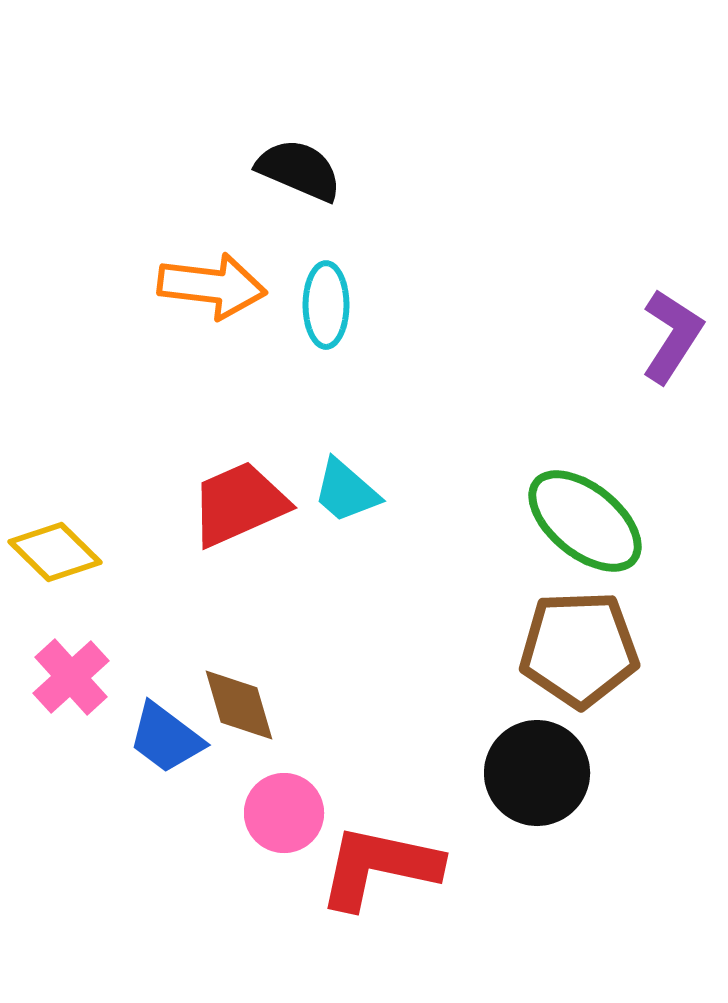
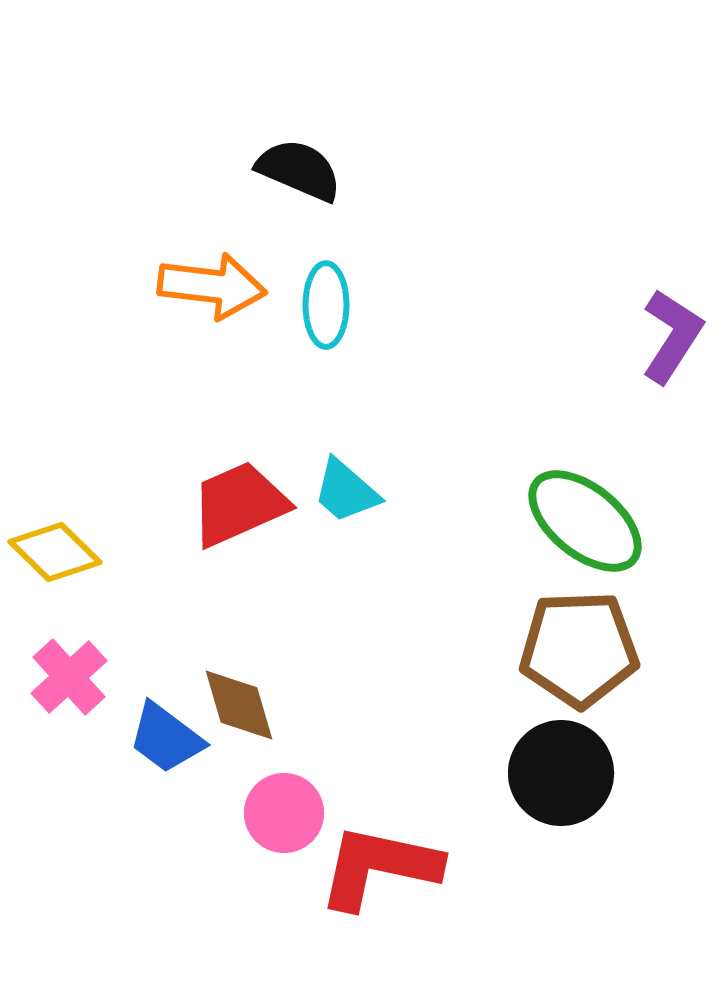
pink cross: moved 2 px left
black circle: moved 24 px right
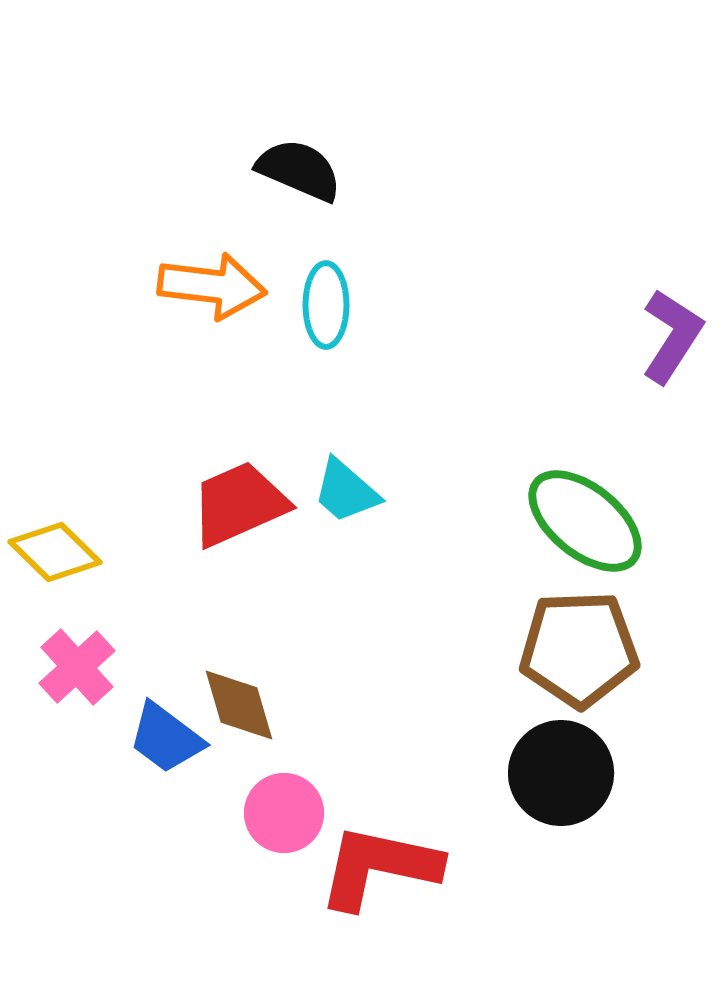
pink cross: moved 8 px right, 10 px up
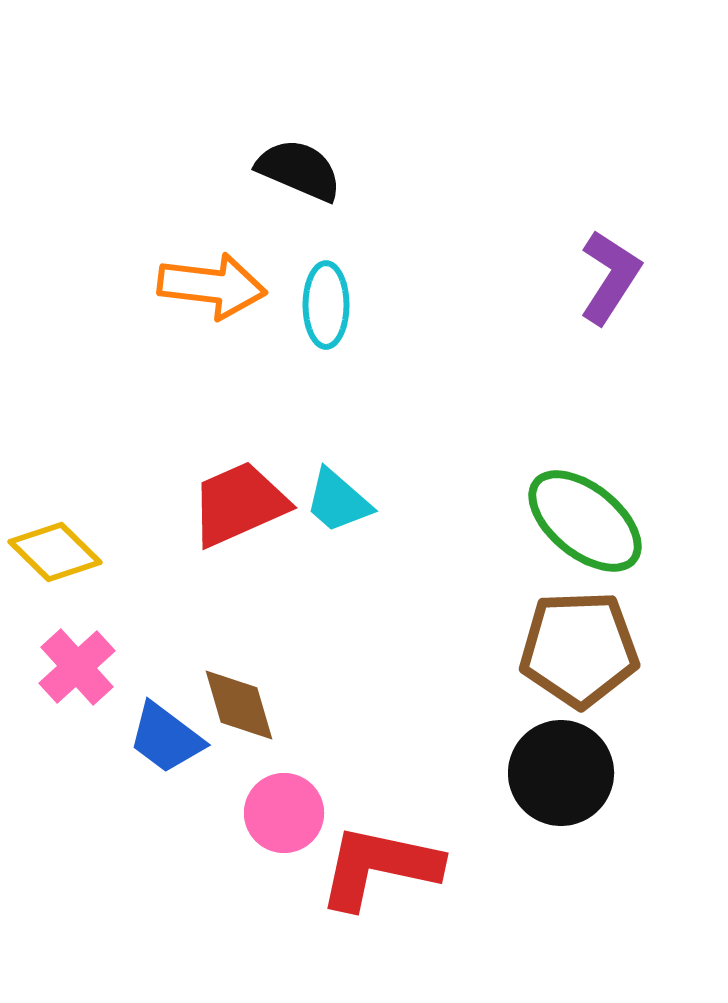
purple L-shape: moved 62 px left, 59 px up
cyan trapezoid: moved 8 px left, 10 px down
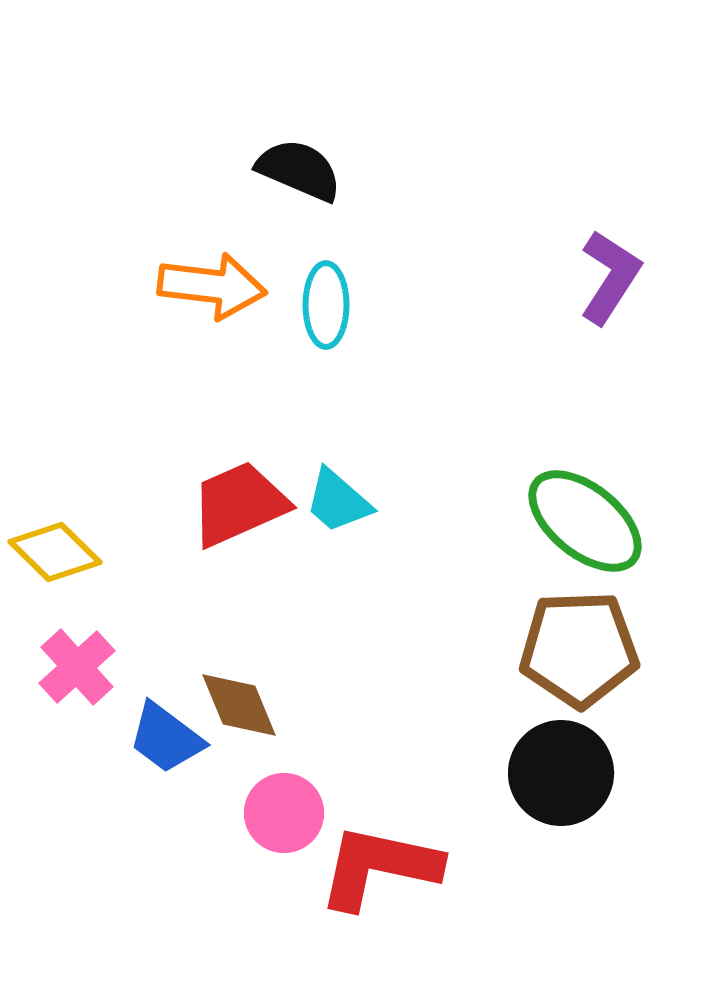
brown diamond: rotated 6 degrees counterclockwise
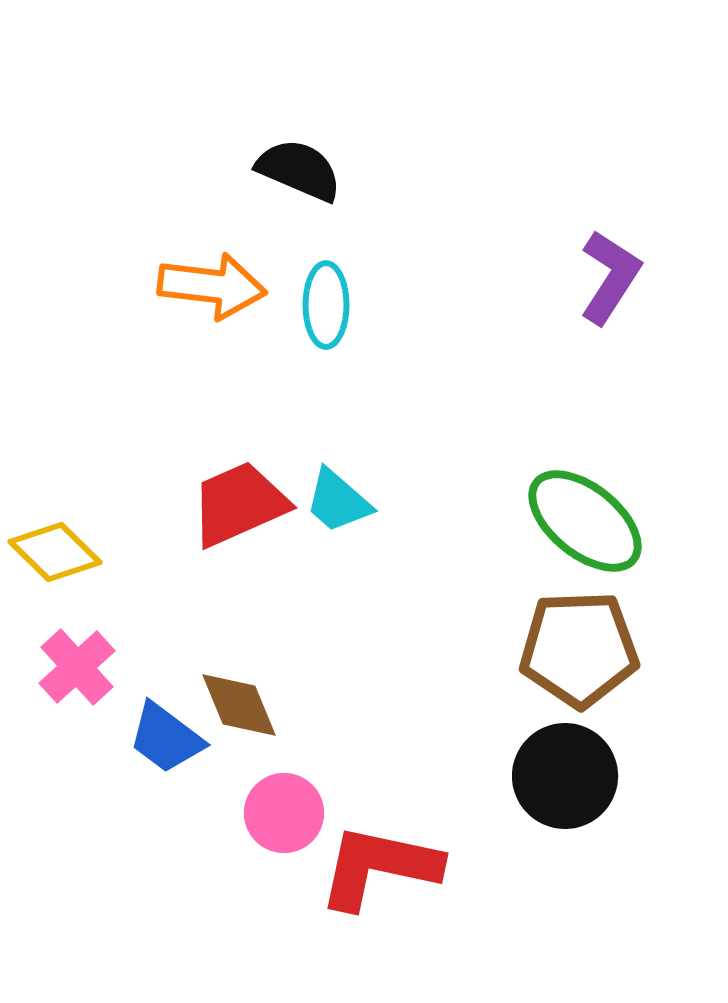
black circle: moved 4 px right, 3 px down
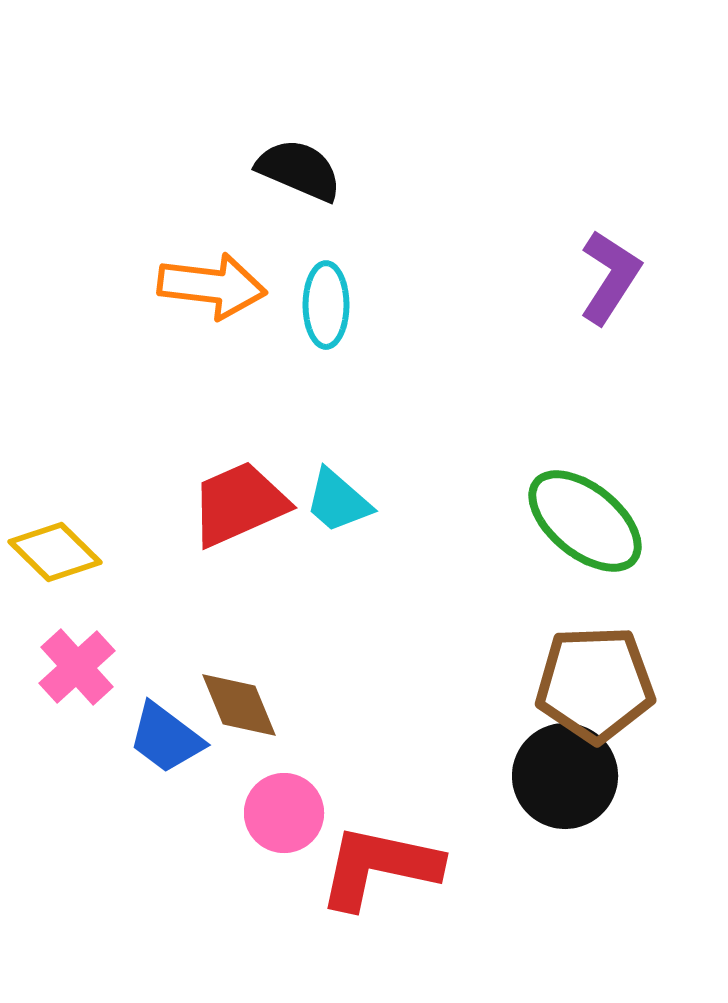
brown pentagon: moved 16 px right, 35 px down
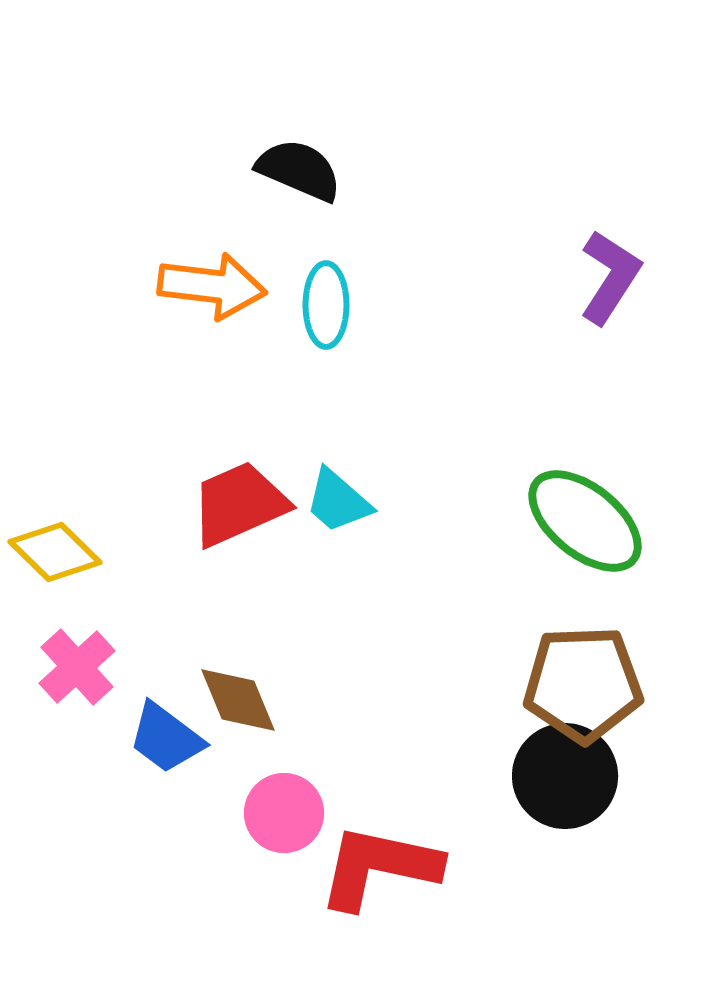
brown pentagon: moved 12 px left
brown diamond: moved 1 px left, 5 px up
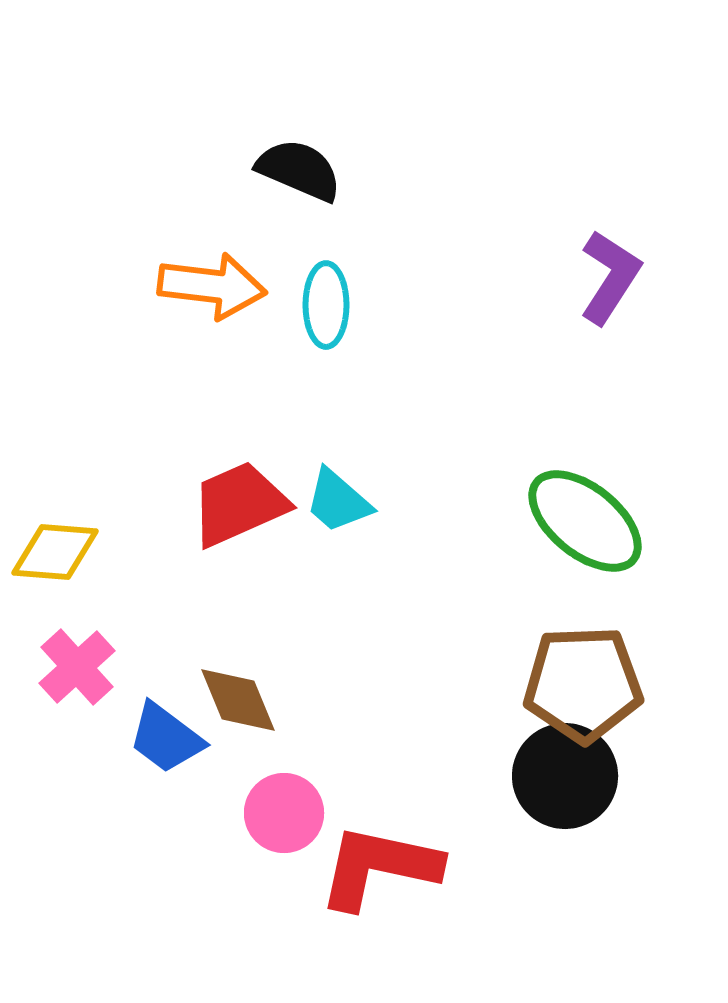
yellow diamond: rotated 40 degrees counterclockwise
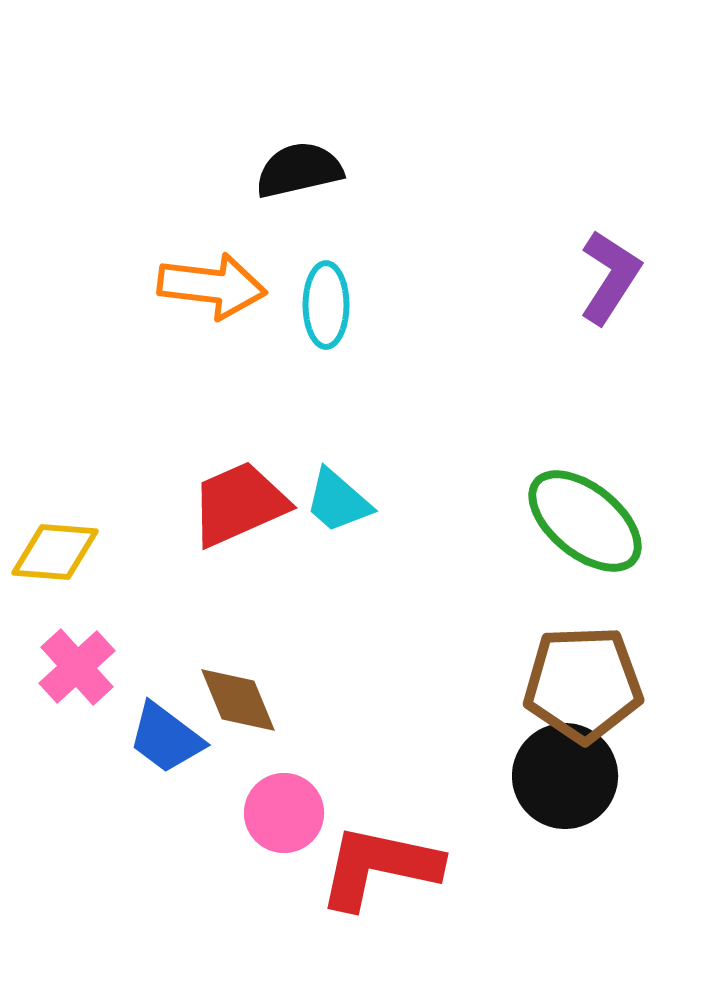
black semicircle: rotated 36 degrees counterclockwise
